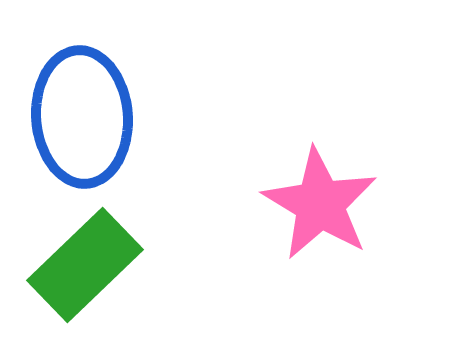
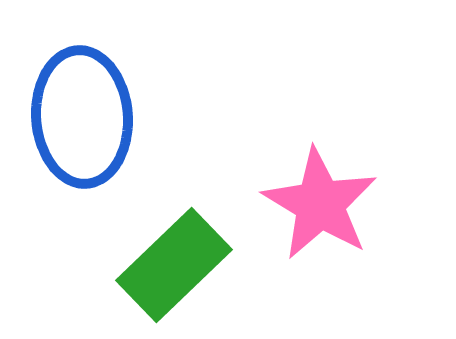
green rectangle: moved 89 px right
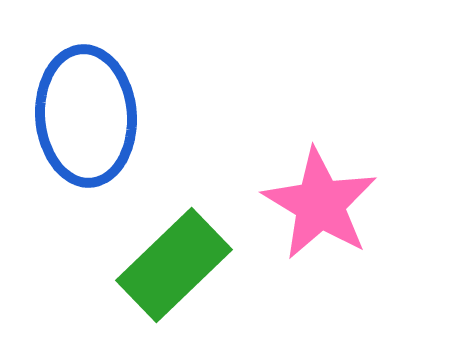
blue ellipse: moved 4 px right, 1 px up
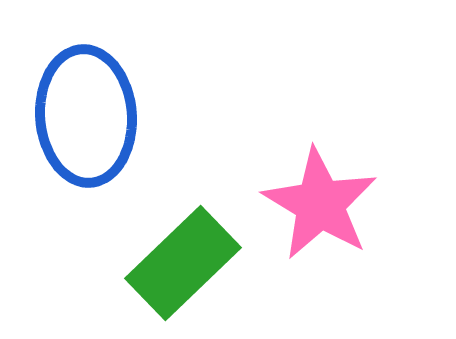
green rectangle: moved 9 px right, 2 px up
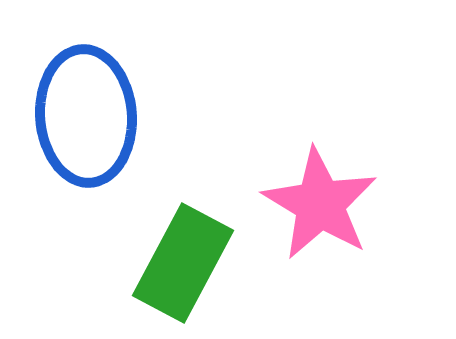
green rectangle: rotated 18 degrees counterclockwise
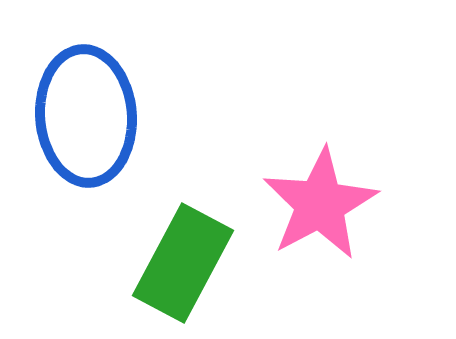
pink star: rotated 13 degrees clockwise
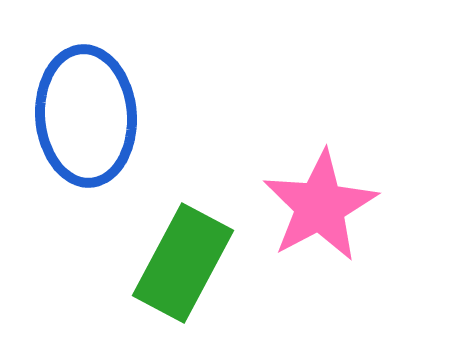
pink star: moved 2 px down
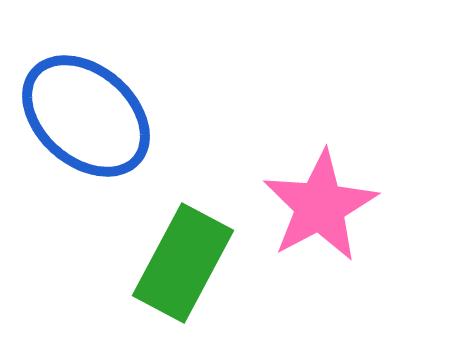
blue ellipse: rotated 45 degrees counterclockwise
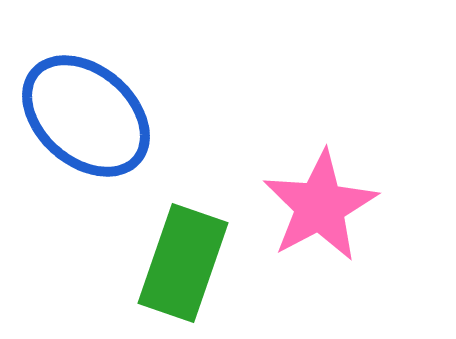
green rectangle: rotated 9 degrees counterclockwise
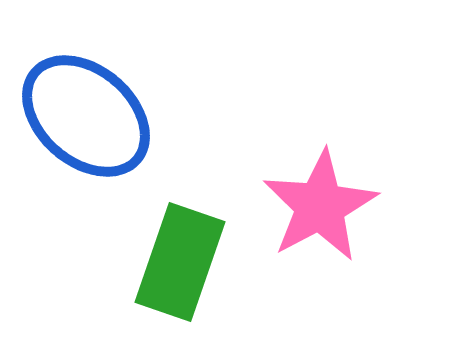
green rectangle: moved 3 px left, 1 px up
